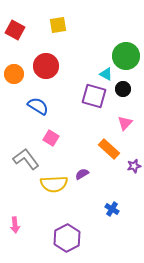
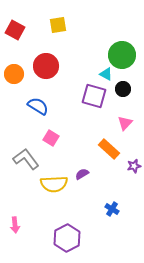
green circle: moved 4 px left, 1 px up
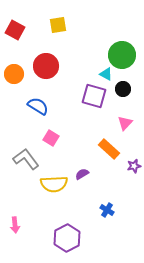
blue cross: moved 5 px left, 1 px down
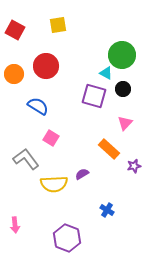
cyan triangle: moved 1 px up
purple hexagon: rotated 12 degrees counterclockwise
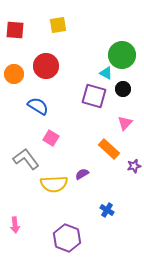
red square: rotated 24 degrees counterclockwise
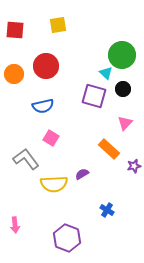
cyan triangle: rotated 16 degrees clockwise
blue semicircle: moved 5 px right; rotated 135 degrees clockwise
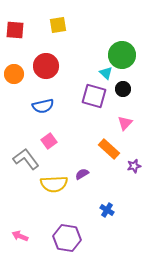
pink square: moved 2 px left, 3 px down; rotated 21 degrees clockwise
pink arrow: moved 5 px right, 11 px down; rotated 119 degrees clockwise
purple hexagon: rotated 12 degrees counterclockwise
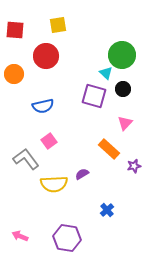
red circle: moved 10 px up
blue cross: rotated 16 degrees clockwise
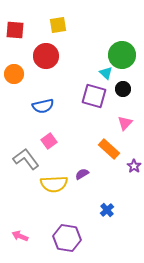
purple star: rotated 24 degrees counterclockwise
